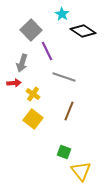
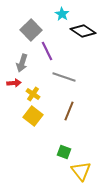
yellow square: moved 3 px up
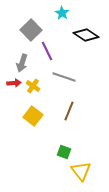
cyan star: moved 1 px up
black diamond: moved 3 px right, 4 px down
yellow cross: moved 8 px up
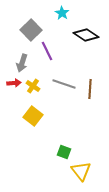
gray line: moved 7 px down
brown line: moved 21 px right, 22 px up; rotated 18 degrees counterclockwise
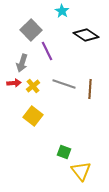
cyan star: moved 2 px up
yellow cross: rotated 16 degrees clockwise
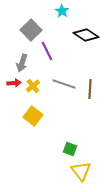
green square: moved 6 px right, 3 px up
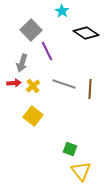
black diamond: moved 2 px up
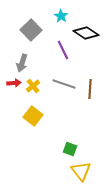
cyan star: moved 1 px left, 5 px down
purple line: moved 16 px right, 1 px up
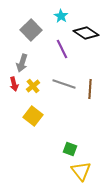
purple line: moved 1 px left, 1 px up
red arrow: moved 1 px down; rotated 80 degrees clockwise
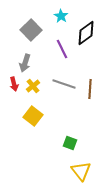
black diamond: rotated 70 degrees counterclockwise
gray arrow: moved 3 px right
green square: moved 6 px up
